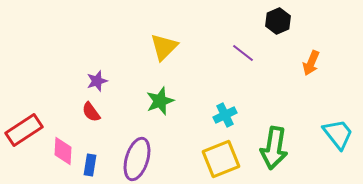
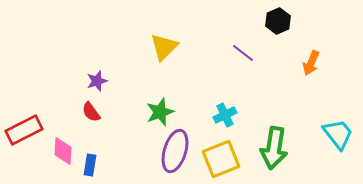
green star: moved 11 px down
red rectangle: rotated 6 degrees clockwise
purple ellipse: moved 38 px right, 8 px up
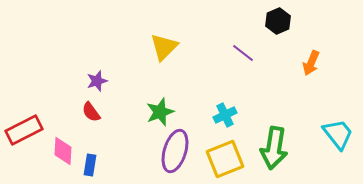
yellow square: moved 4 px right
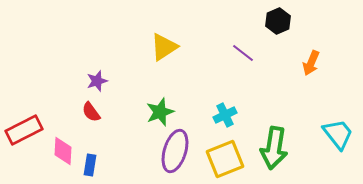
yellow triangle: rotated 12 degrees clockwise
